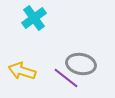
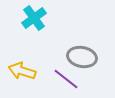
gray ellipse: moved 1 px right, 7 px up
purple line: moved 1 px down
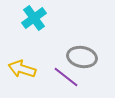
yellow arrow: moved 2 px up
purple line: moved 2 px up
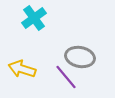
gray ellipse: moved 2 px left
purple line: rotated 12 degrees clockwise
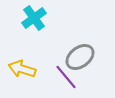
gray ellipse: rotated 48 degrees counterclockwise
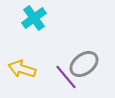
gray ellipse: moved 4 px right, 7 px down
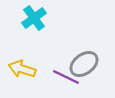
purple line: rotated 24 degrees counterclockwise
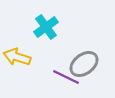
cyan cross: moved 12 px right, 9 px down
yellow arrow: moved 5 px left, 12 px up
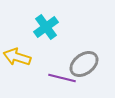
purple line: moved 4 px left, 1 px down; rotated 12 degrees counterclockwise
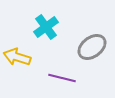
gray ellipse: moved 8 px right, 17 px up
